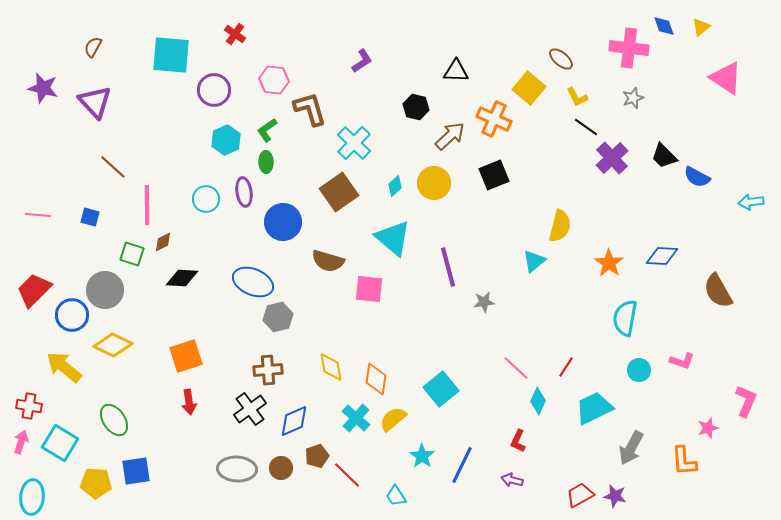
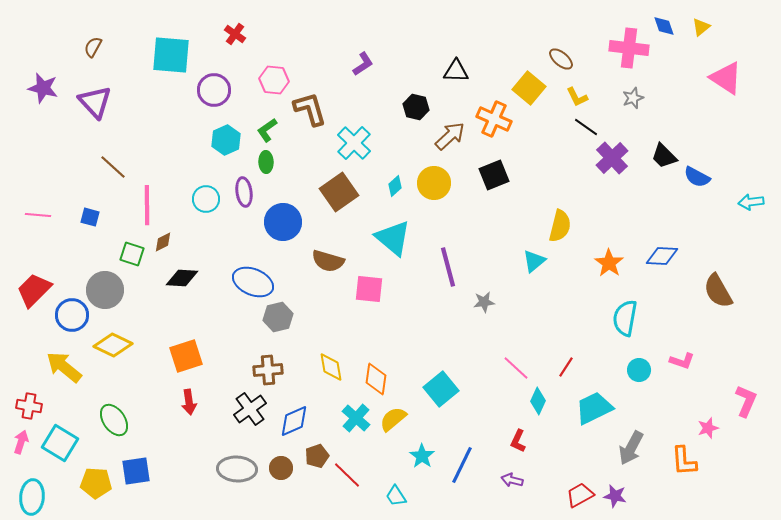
purple L-shape at (362, 61): moved 1 px right, 3 px down
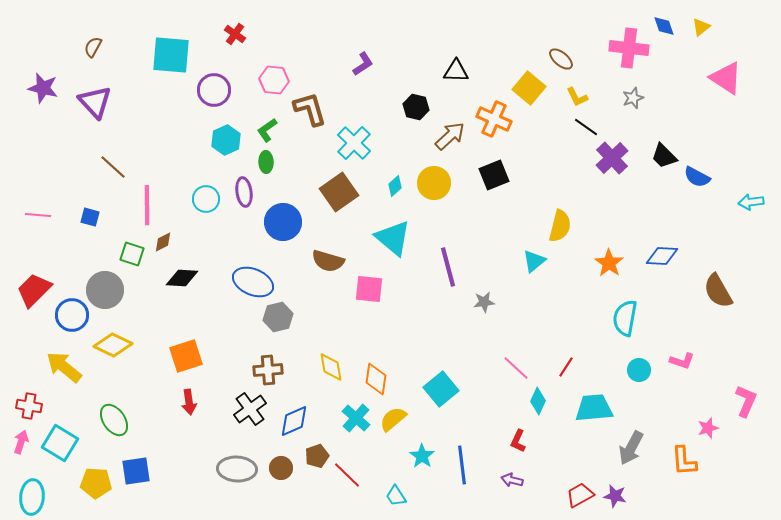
cyan trapezoid at (594, 408): rotated 21 degrees clockwise
blue line at (462, 465): rotated 33 degrees counterclockwise
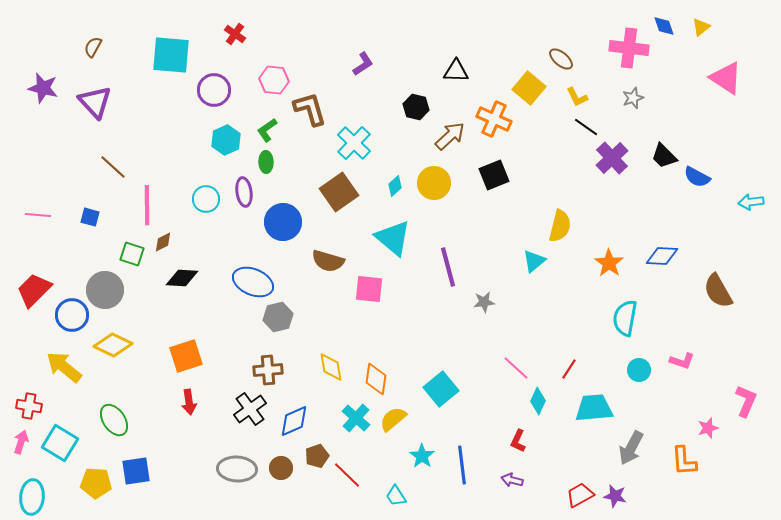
red line at (566, 367): moved 3 px right, 2 px down
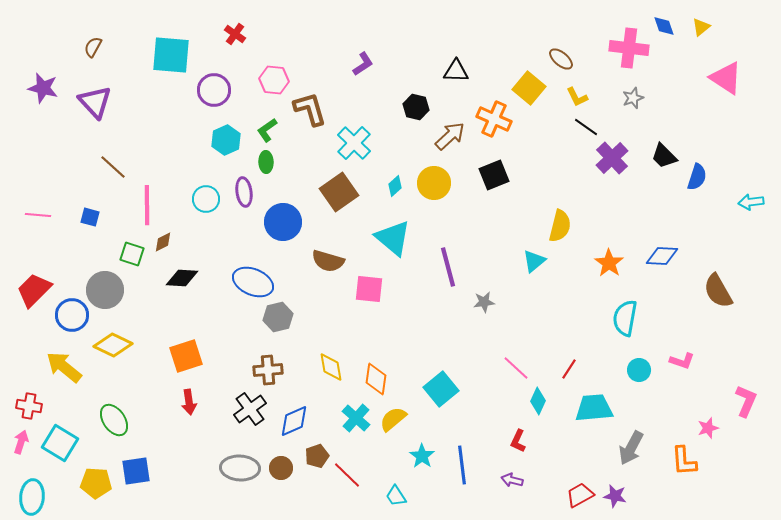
blue semicircle at (697, 177): rotated 100 degrees counterclockwise
gray ellipse at (237, 469): moved 3 px right, 1 px up
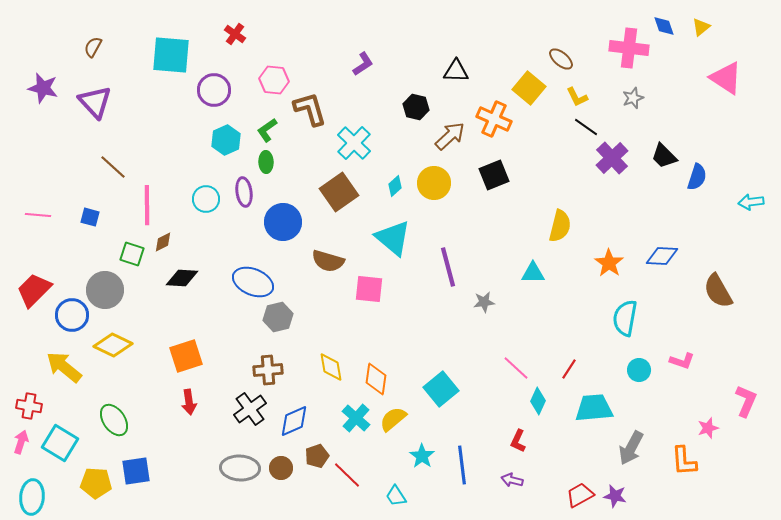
cyan triangle at (534, 261): moved 1 px left, 12 px down; rotated 40 degrees clockwise
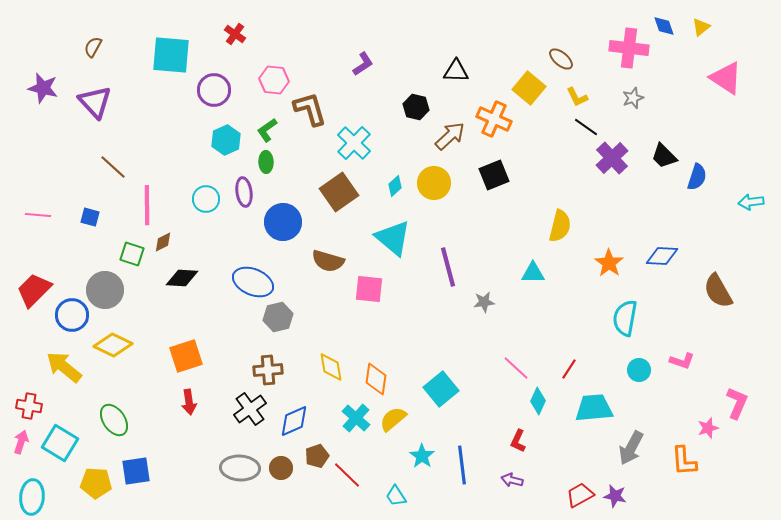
pink L-shape at (746, 401): moved 9 px left, 2 px down
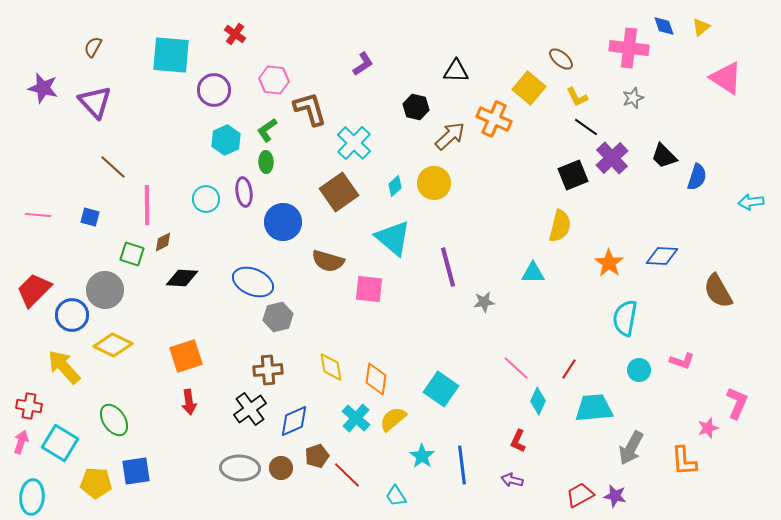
black square at (494, 175): moved 79 px right
yellow arrow at (64, 367): rotated 9 degrees clockwise
cyan square at (441, 389): rotated 16 degrees counterclockwise
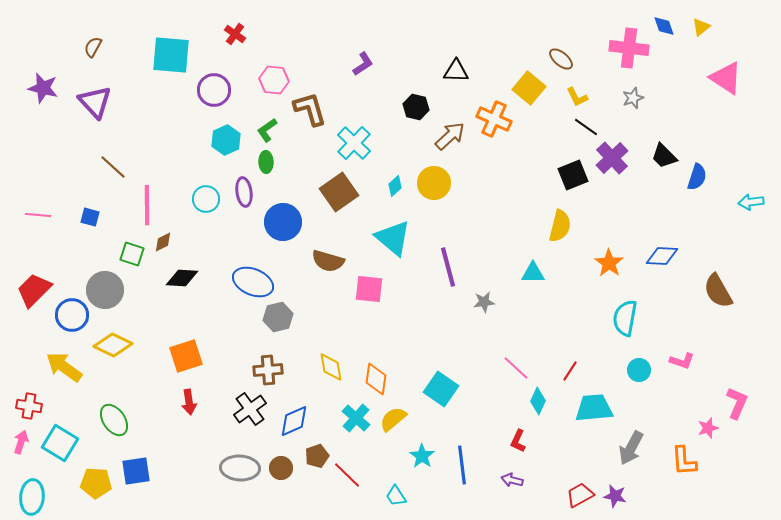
yellow arrow at (64, 367): rotated 12 degrees counterclockwise
red line at (569, 369): moved 1 px right, 2 px down
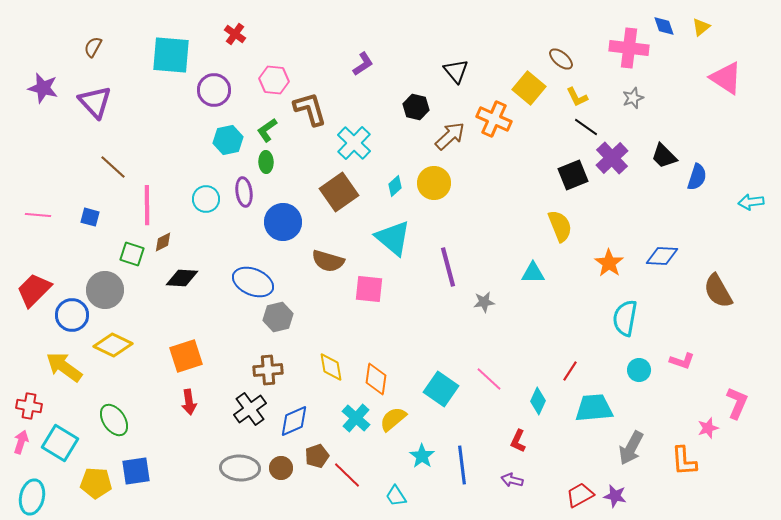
black triangle at (456, 71): rotated 48 degrees clockwise
cyan hexagon at (226, 140): moved 2 px right; rotated 12 degrees clockwise
yellow semicircle at (560, 226): rotated 36 degrees counterclockwise
pink line at (516, 368): moved 27 px left, 11 px down
cyan ellipse at (32, 497): rotated 8 degrees clockwise
